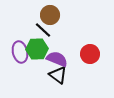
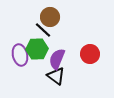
brown circle: moved 2 px down
purple ellipse: moved 3 px down
purple semicircle: rotated 90 degrees counterclockwise
black triangle: moved 2 px left, 1 px down
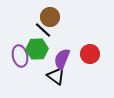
purple ellipse: moved 1 px down
purple semicircle: moved 5 px right
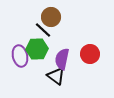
brown circle: moved 1 px right
purple semicircle: rotated 10 degrees counterclockwise
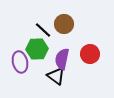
brown circle: moved 13 px right, 7 px down
purple ellipse: moved 6 px down
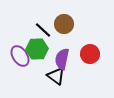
purple ellipse: moved 6 px up; rotated 20 degrees counterclockwise
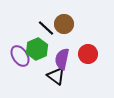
black line: moved 3 px right, 2 px up
green hexagon: rotated 20 degrees counterclockwise
red circle: moved 2 px left
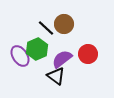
purple semicircle: rotated 40 degrees clockwise
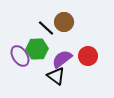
brown circle: moved 2 px up
green hexagon: rotated 20 degrees clockwise
red circle: moved 2 px down
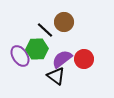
black line: moved 1 px left, 2 px down
red circle: moved 4 px left, 3 px down
